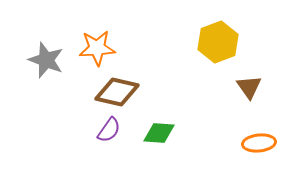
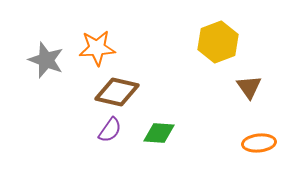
purple semicircle: moved 1 px right
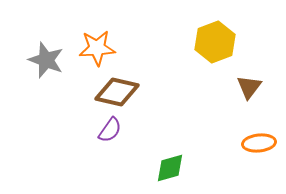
yellow hexagon: moved 3 px left
brown triangle: rotated 12 degrees clockwise
green diamond: moved 11 px right, 35 px down; rotated 20 degrees counterclockwise
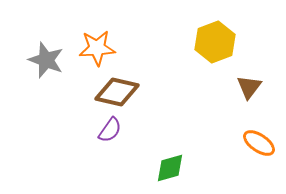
orange ellipse: rotated 40 degrees clockwise
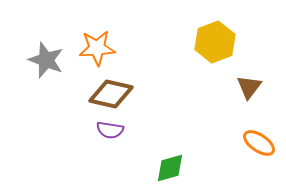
brown diamond: moved 6 px left, 2 px down
purple semicircle: rotated 64 degrees clockwise
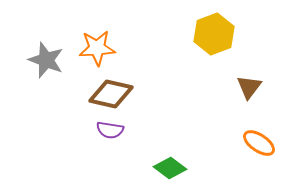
yellow hexagon: moved 1 px left, 8 px up
green diamond: rotated 52 degrees clockwise
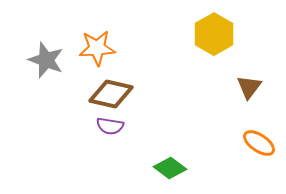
yellow hexagon: rotated 9 degrees counterclockwise
purple semicircle: moved 4 px up
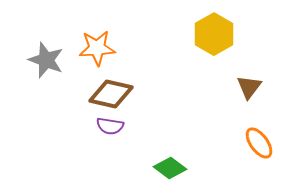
orange ellipse: rotated 20 degrees clockwise
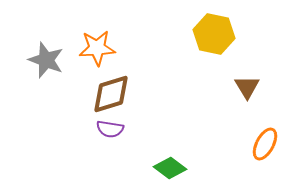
yellow hexagon: rotated 18 degrees counterclockwise
brown triangle: moved 2 px left; rotated 8 degrees counterclockwise
brown diamond: rotated 30 degrees counterclockwise
purple semicircle: moved 3 px down
orange ellipse: moved 6 px right, 1 px down; rotated 64 degrees clockwise
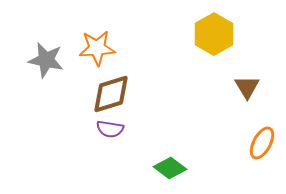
yellow hexagon: rotated 18 degrees clockwise
gray star: rotated 9 degrees counterclockwise
orange ellipse: moved 3 px left, 1 px up
